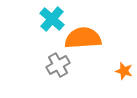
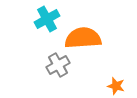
cyan cross: moved 5 px left; rotated 20 degrees clockwise
orange star: moved 8 px left, 15 px down
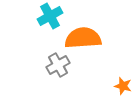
cyan cross: moved 3 px right, 3 px up
orange star: moved 7 px right
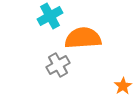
orange star: rotated 24 degrees clockwise
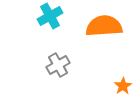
orange semicircle: moved 21 px right, 12 px up
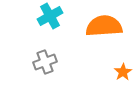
gray cross: moved 13 px left, 3 px up; rotated 10 degrees clockwise
orange star: moved 14 px up
